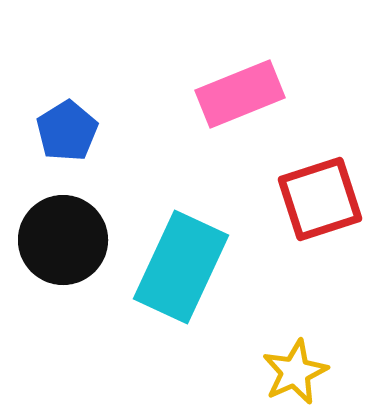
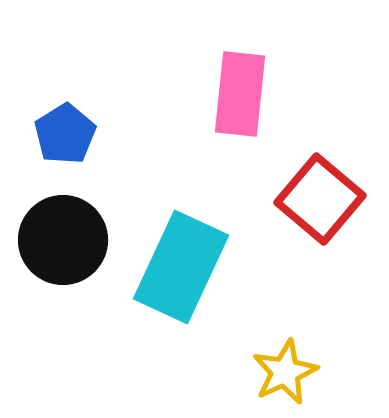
pink rectangle: rotated 62 degrees counterclockwise
blue pentagon: moved 2 px left, 3 px down
red square: rotated 32 degrees counterclockwise
yellow star: moved 10 px left
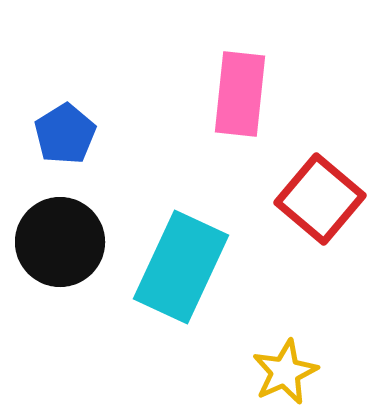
black circle: moved 3 px left, 2 px down
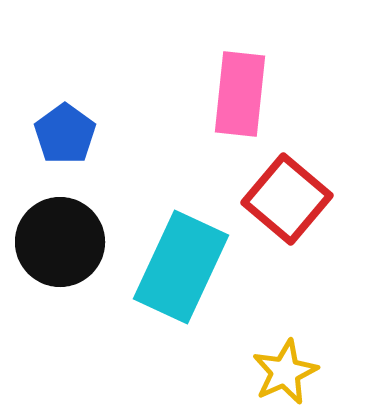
blue pentagon: rotated 4 degrees counterclockwise
red square: moved 33 px left
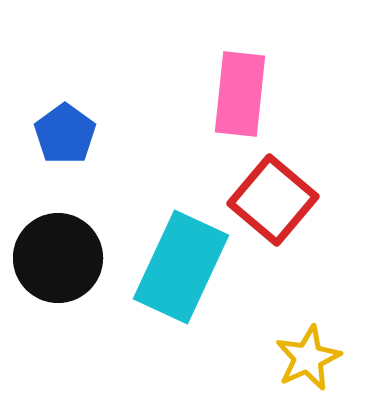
red square: moved 14 px left, 1 px down
black circle: moved 2 px left, 16 px down
yellow star: moved 23 px right, 14 px up
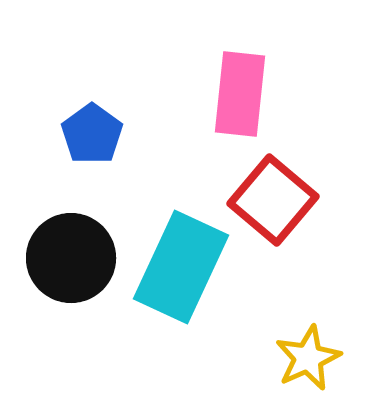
blue pentagon: moved 27 px right
black circle: moved 13 px right
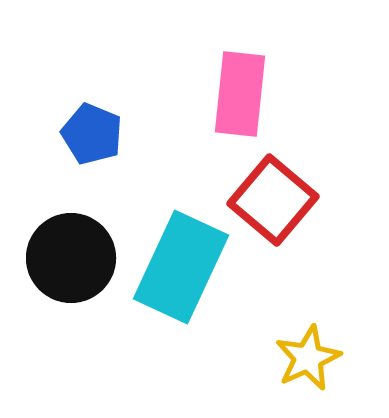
blue pentagon: rotated 14 degrees counterclockwise
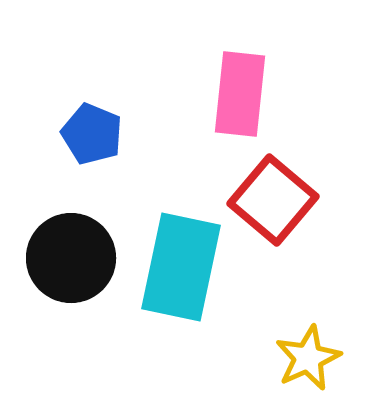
cyan rectangle: rotated 13 degrees counterclockwise
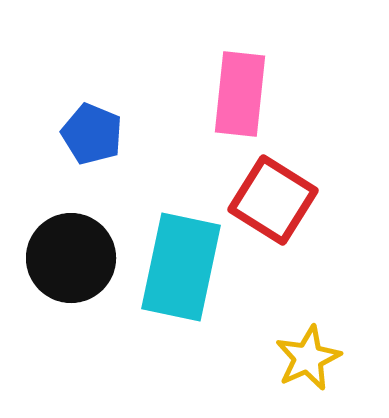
red square: rotated 8 degrees counterclockwise
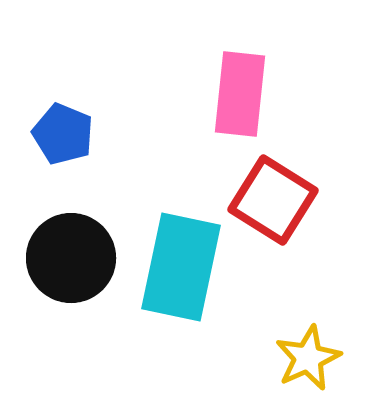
blue pentagon: moved 29 px left
